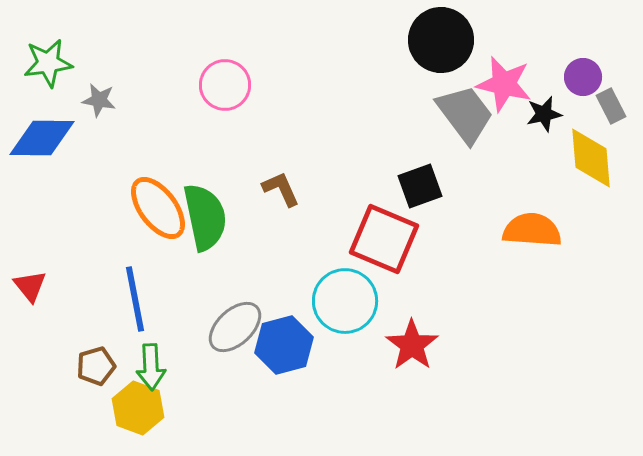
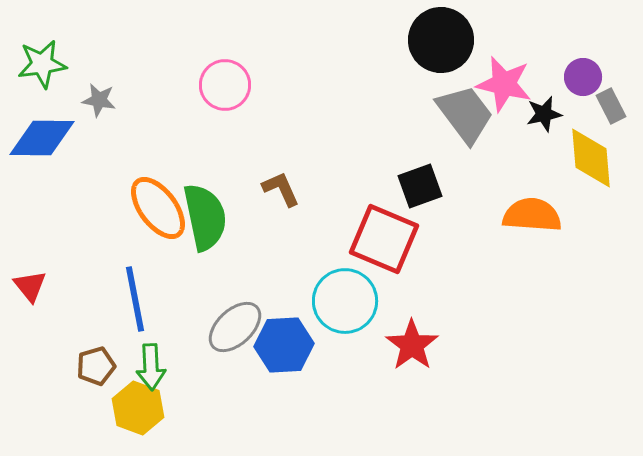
green star: moved 6 px left, 1 px down
orange semicircle: moved 15 px up
blue hexagon: rotated 12 degrees clockwise
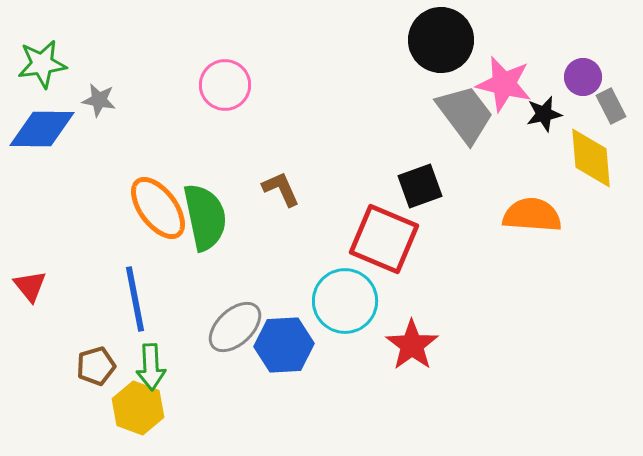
blue diamond: moved 9 px up
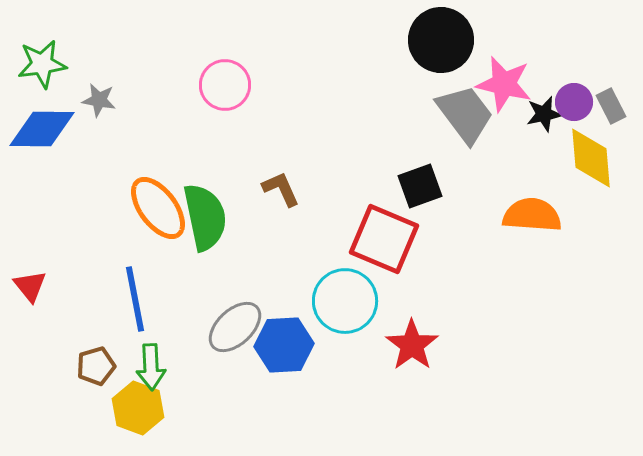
purple circle: moved 9 px left, 25 px down
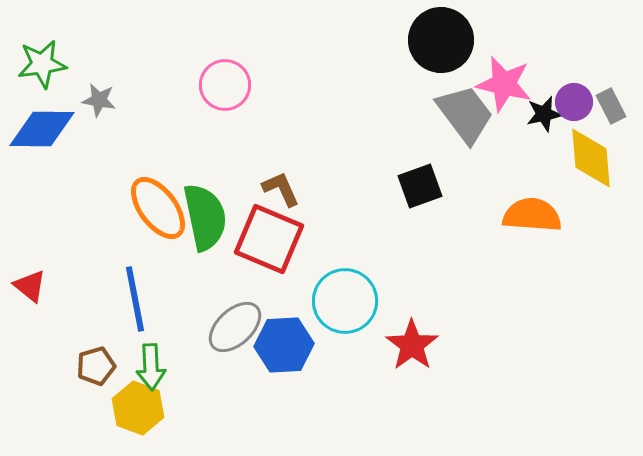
red square: moved 115 px left
red triangle: rotated 12 degrees counterclockwise
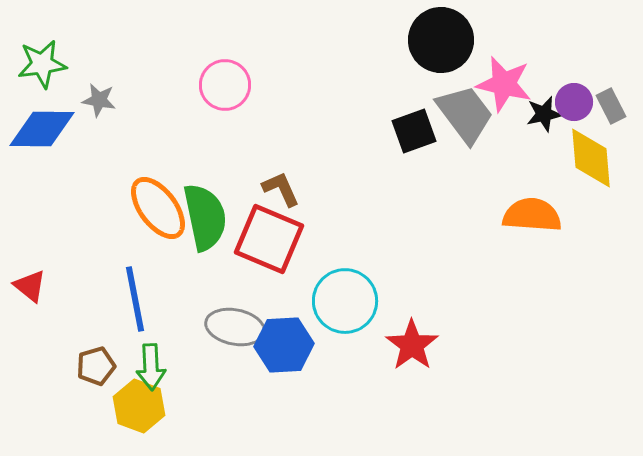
black square: moved 6 px left, 55 px up
gray ellipse: rotated 54 degrees clockwise
yellow hexagon: moved 1 px right, 2 px up
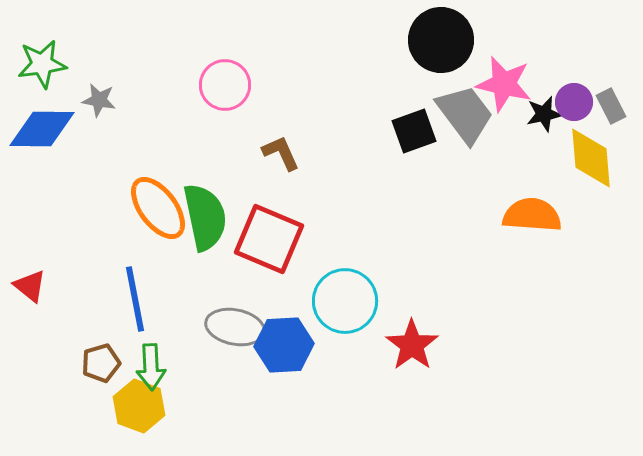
brown L-shape: moved 36 px up
brown pentagon: moved 5 px right, 3 px up
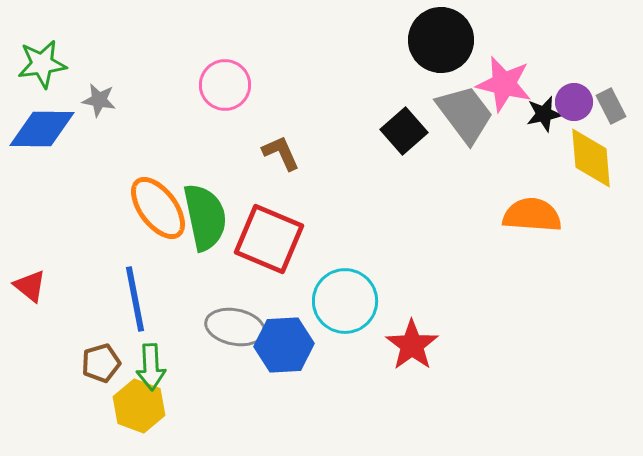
black square: moved 10 px left; rotated 21 degrees counterclockwise
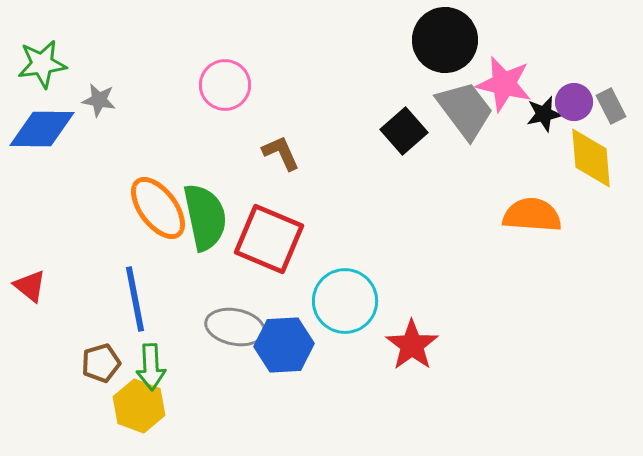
black circle: moved 4 px right
gray trapezoid: moved 4 px up
